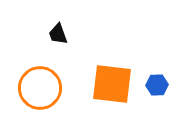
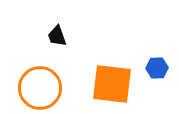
black trapezoid: moved 1 px left, 2 px down
blue hexagon: moved 17 px up
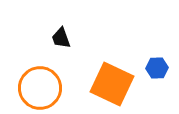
black trapezoid: moved 4 px right, 2 px down
orange square: rotated 18 degrees clockwise
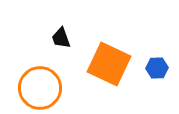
orange square: moved 3 px left, 20 px up
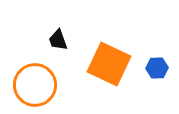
black trapezoid: moved 3 px left, 2 px down
orange circle: moved 5 px left, 3 px up
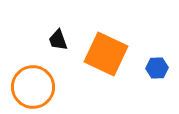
orange square: moved 3 px left, 10 px up
orange circle: moved 2 px left, 2 px down
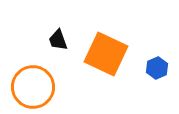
blue hexagon: rotated 20 degrees counterclockwise
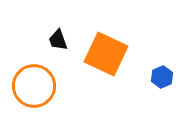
blue hexagon: moved 5 px right, 9 px down
orange circle: moved 1 px right, 1 px up
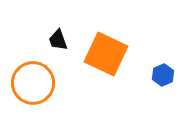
blue hexagon: moved 1 px right, 2 px up
orange circle: moved 1 px left, 3 px up
